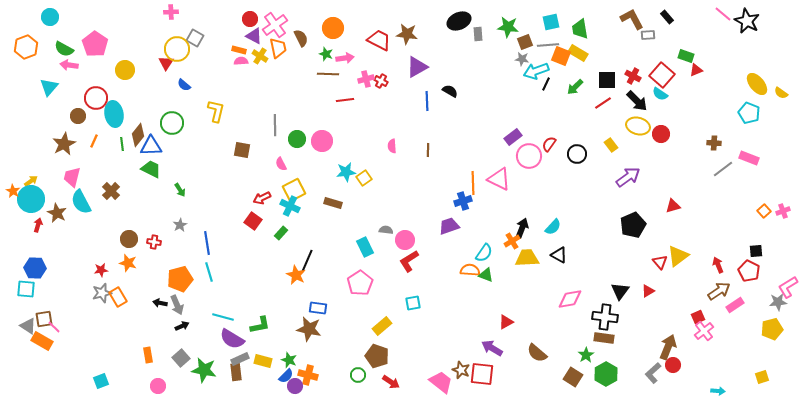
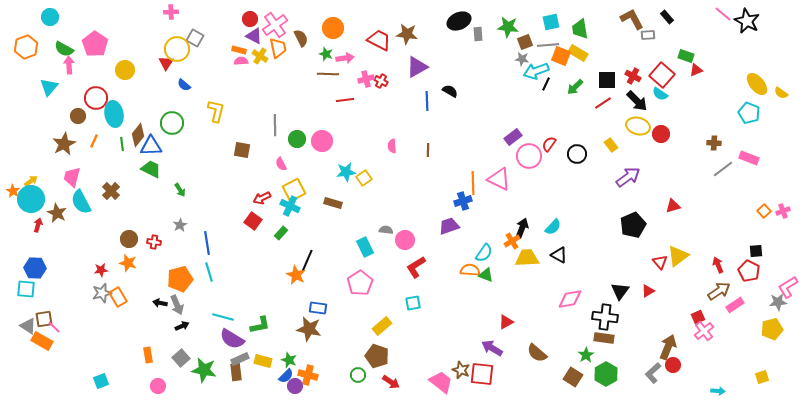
pink arrow at (69, 65): rotated 78 degrees clockwise
red L-shape at (409, 261): moved 7 px right, 6 px down
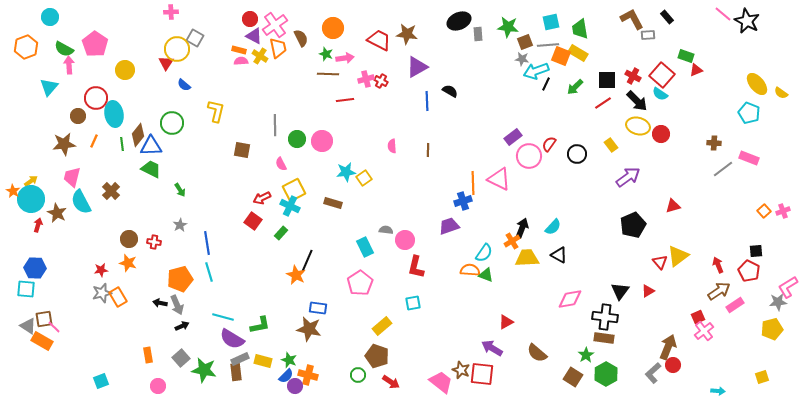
brown star at (64, 144): rotated 20 degrees clockwise
red L-shape at (416, 267): rotated 45 degrees counterclockwise
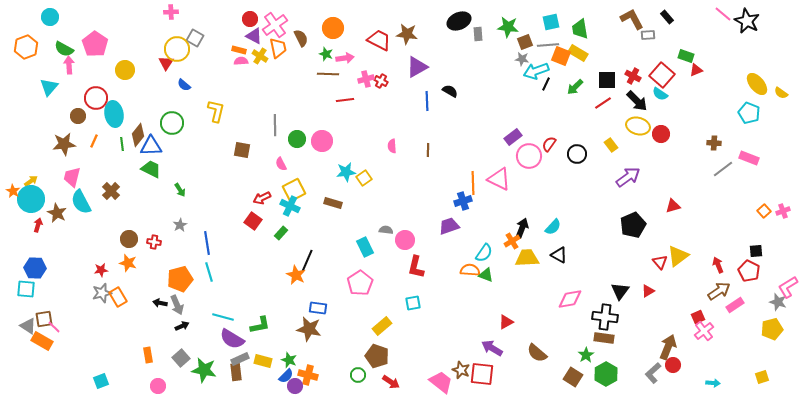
gray star at (778, 302): rotated 24 degrees clockwise
cyan arrow at (718, 391): moved 5 px left, 8 px up
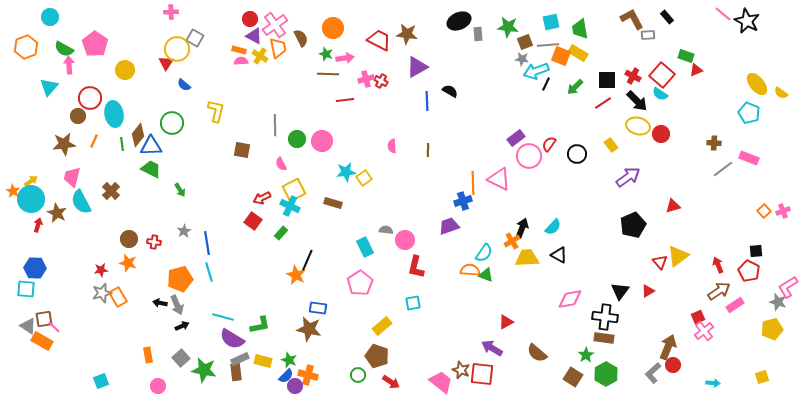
red circle at (96, 98): moved 6 px left
purple rectangle at (513, 137): moved 3 px right, 1 px down
gray star at (180, 225): moved 4 px right, 6 px down
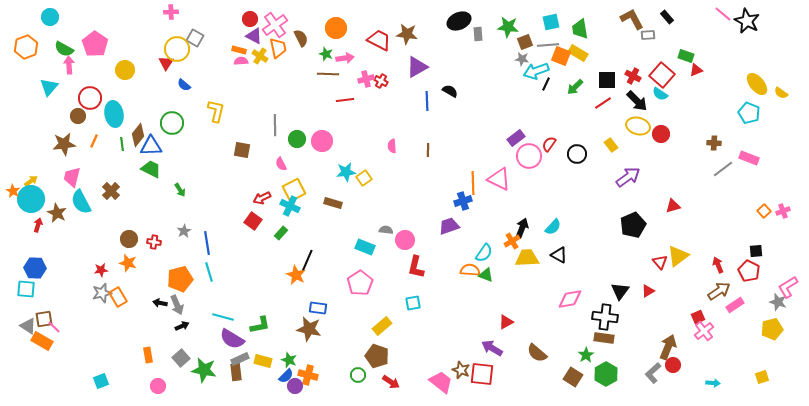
orange circle at (333, 28): moved 3 px right
cyan rectangle at (365, 247): rotated 42 degrees counterclockwise
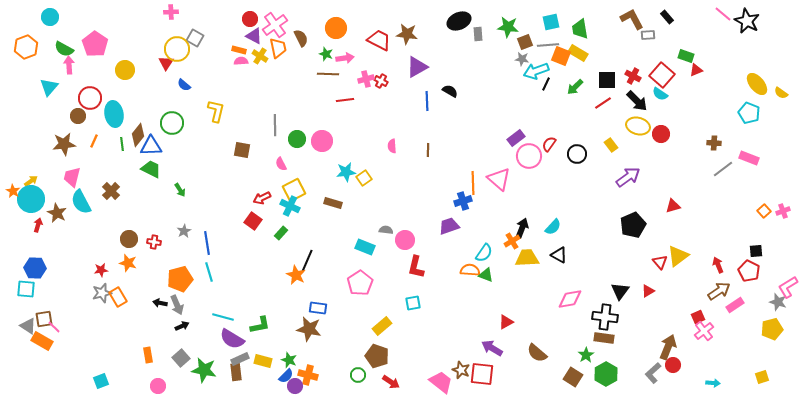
pink triangle at (499, 179): rotated 15 degrees clockwise
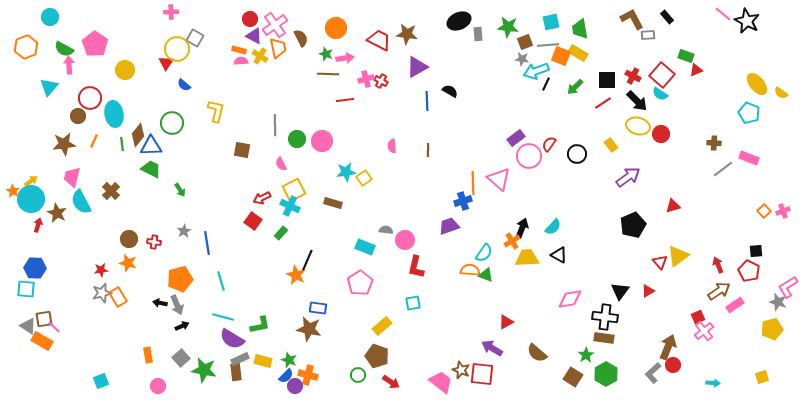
cyan line at (209, 272): moved 12 px right, 9 px down
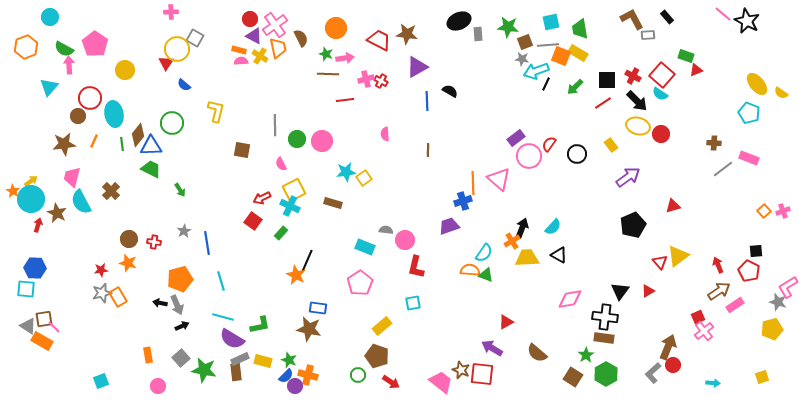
pink semicircle at (392, 146): moved 7 px left, 12 px up
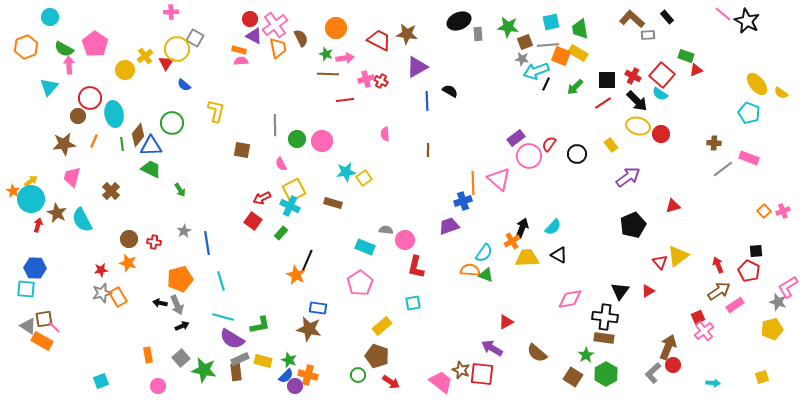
brown L-shape at (632, 19): rotated 20 degrees counterclockwise
yellow cross at (260, 56): moved 115 px left; rotated 21 degrees clockwise
cyan semicircle at (81, 202): moved 1 px right, 18 px down
